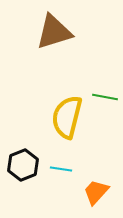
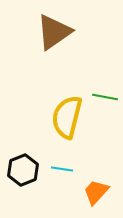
brown triangle: rotated 18 degrees counterclockwise
black hexagon: moved 5 px down
cyan line: moved 1 px right
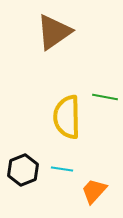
yellow semicircle: rotated 15 degrees counterclockwise
orange trapezoid: moved 2 px left, 1 px up
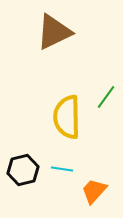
brown triangle: rotated 9 degrees clockwise
green line: moved 1 px right; rotated 65 degrees counterclockwise
black hexagon: rotated 8 degrees clockwise
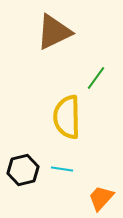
green line: moved 10 px left, 19 px up
orange trapezoid: moved 7 px right, 7 px down
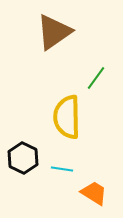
brown triangle: rotated 9 degrees counterclockwise
black hexagon: moved 12 px up; rotated 20 degrees counterclockwise
orange trapezoid: moved 7 px left, 5 px up; rotated 80 degrees clockwise
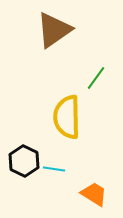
brown triangle: moved 2 px up
black hexagon: moved 1 px right, 3 px down
cyan line: moved 8 px left
orange trapezoid: moved 1 px down
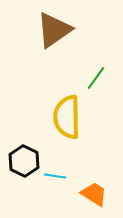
cyan line: moved 1 px right, 7 px down
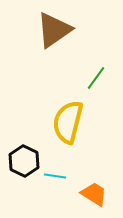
yellow semicircle: moved 1 px right, 5 px down; rotated 15 degrees clockwise
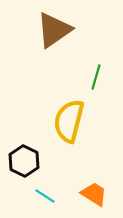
green line: moved 1 px up; rotated 20 degrees counterclockwise
yellow semicircle: moved 1 px right, 1 px up
cyan line: moved 10 px left, 20 px down; rotated 25 degrees clockwise
